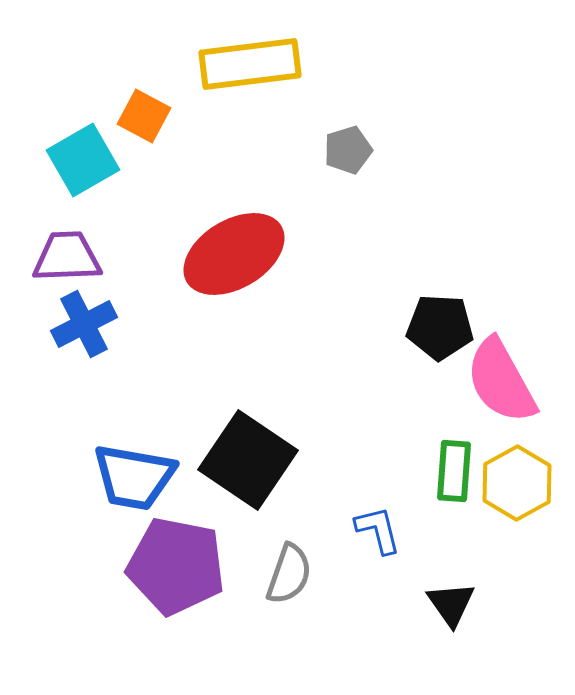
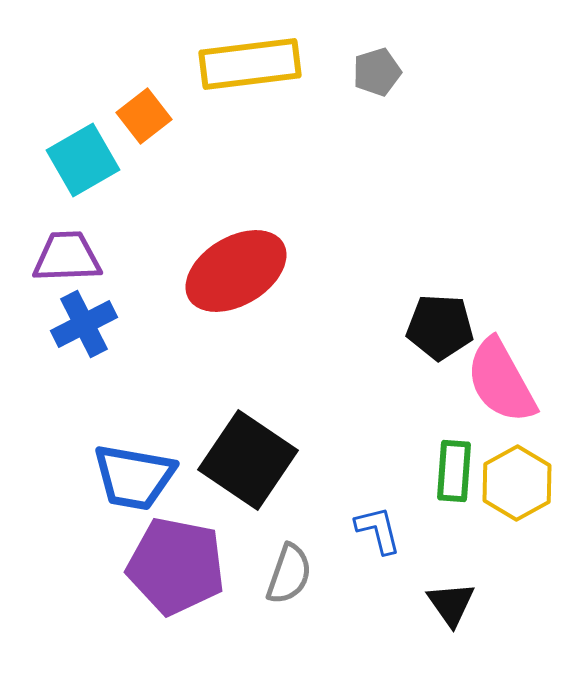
orange square: rotated 24 degrees clockwise
gray pentagon: moved 29 px right, 78 px up
red ellipse: moved 2 px right, 17 px down
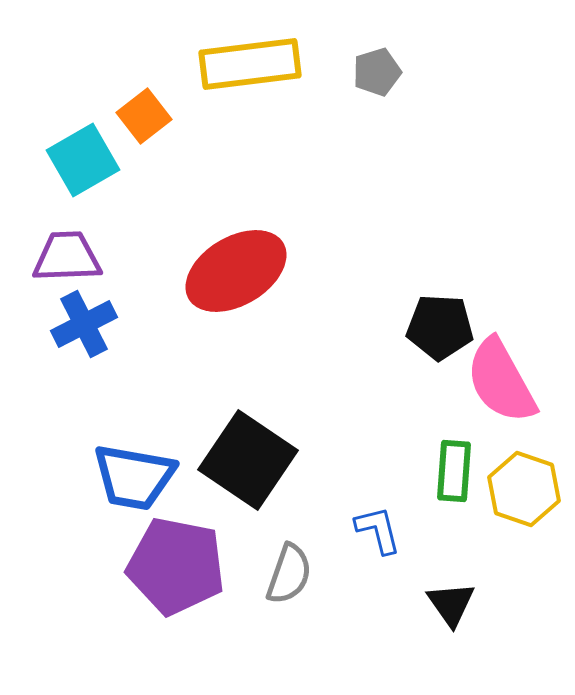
yellow hexagon: moved 7 px right, 6 px down; rotated 12 degrees counterclockwise
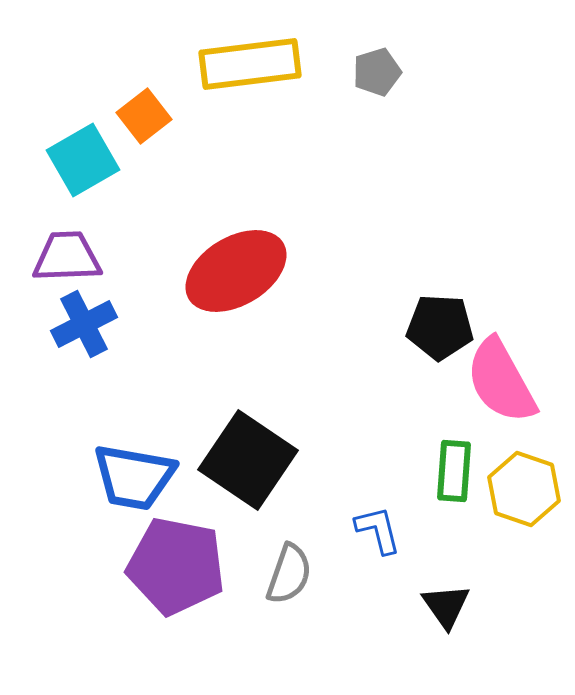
black triangle: moved 5 px left, 2 px down
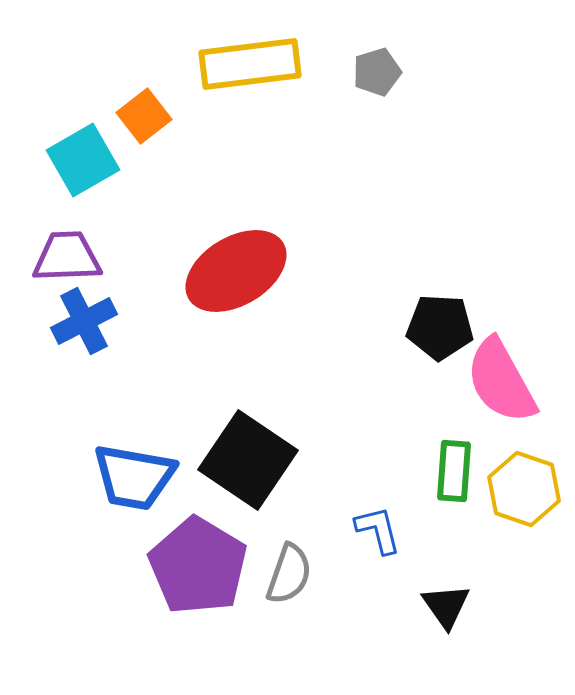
blue cross: moved 3 px up
purple pentagon: moved 22 px right; rotated 20 degrees clockwise
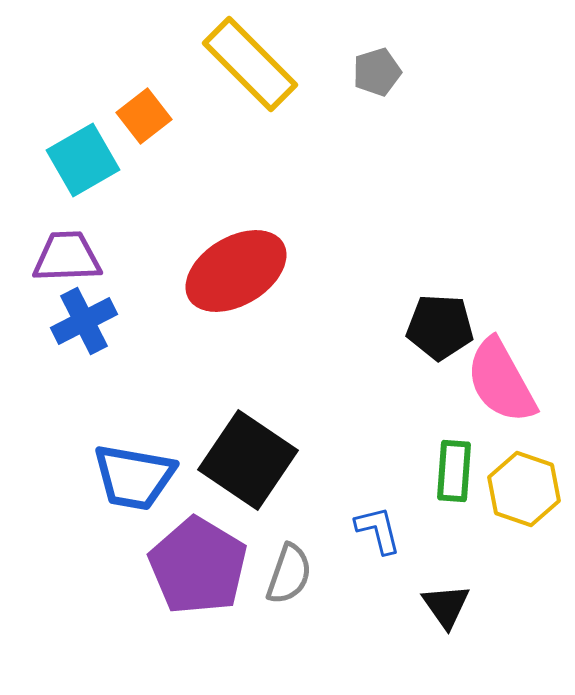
yellow rectangle: rotated 52 degrees clockwise
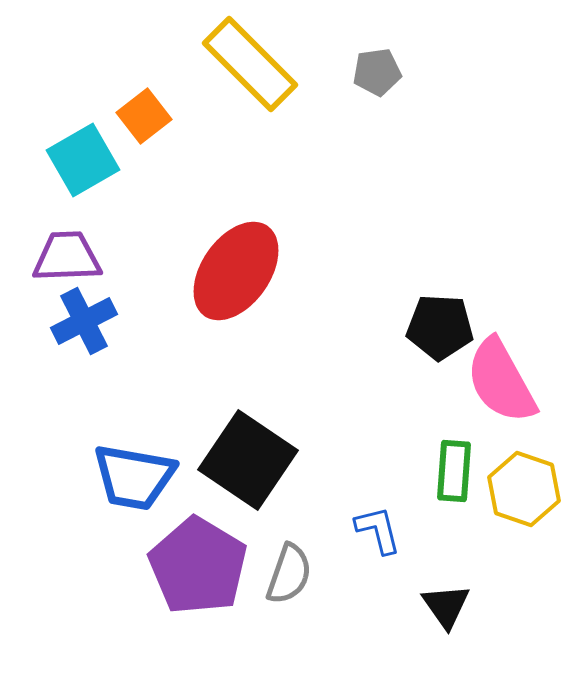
gray pentagon: rotated 9 degrees clockwise
red ellipse: rotated 24 degrees counterclockwise
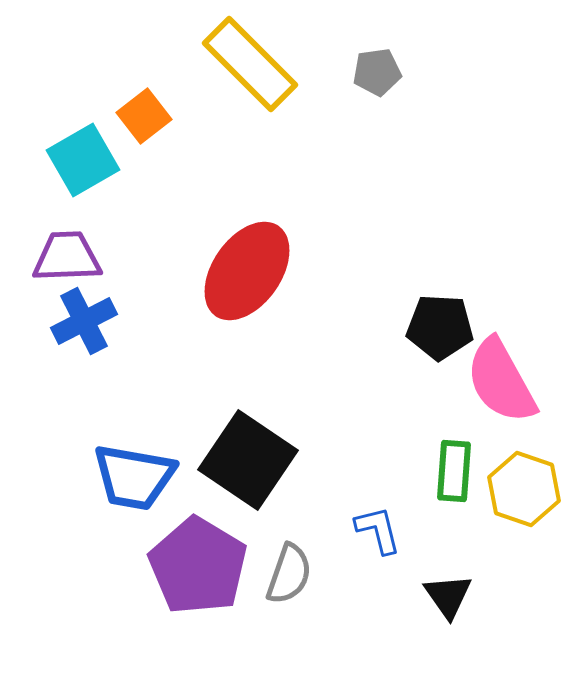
red ellipse: moved 11 px right
black triangle: moved 2 px right, 10 px up
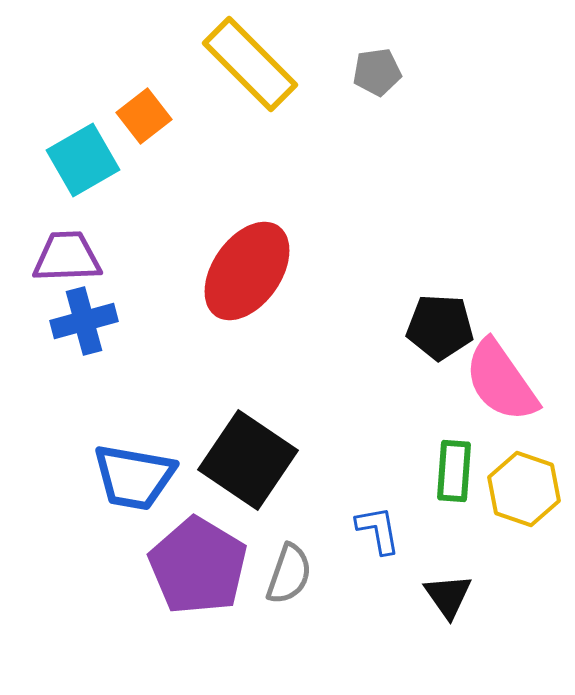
blue cross: rotated 12 degrees clockwise
pink semicircle: rotated 6 degrees counterclockwise
blue L-shape: rotated 4 degrees clockwise
